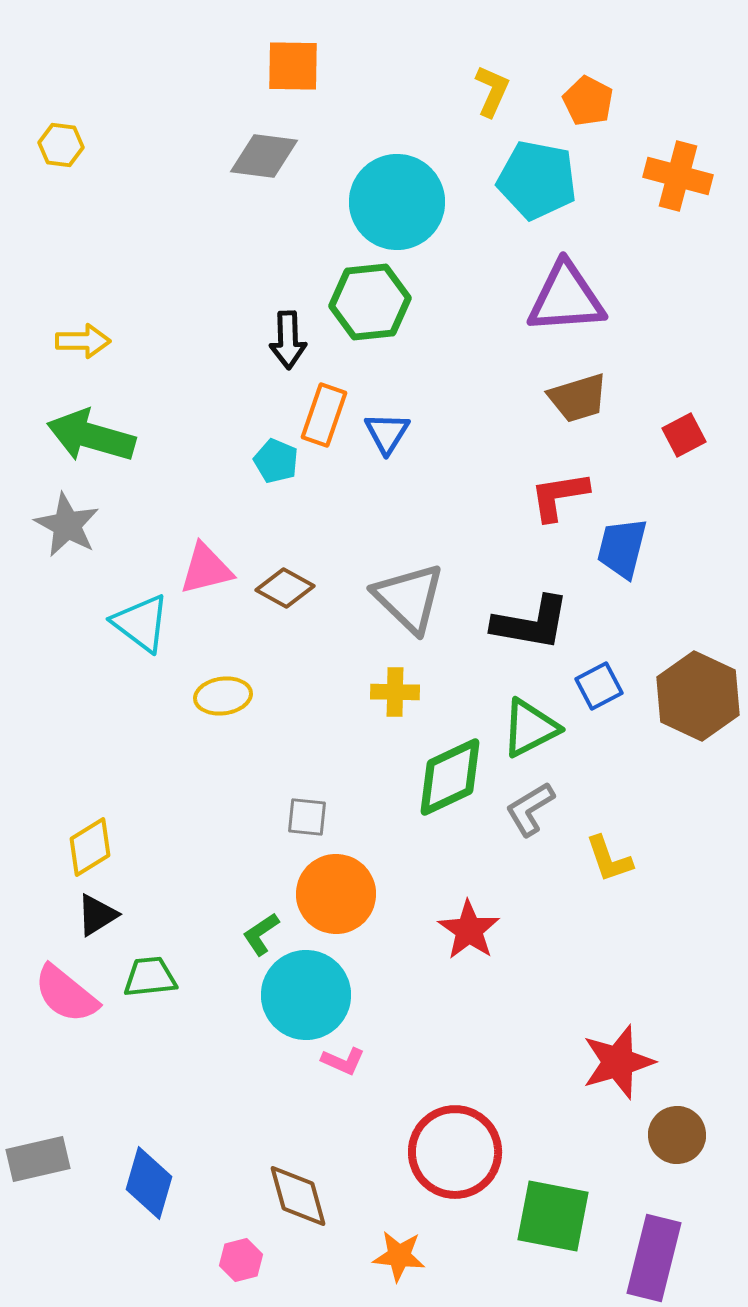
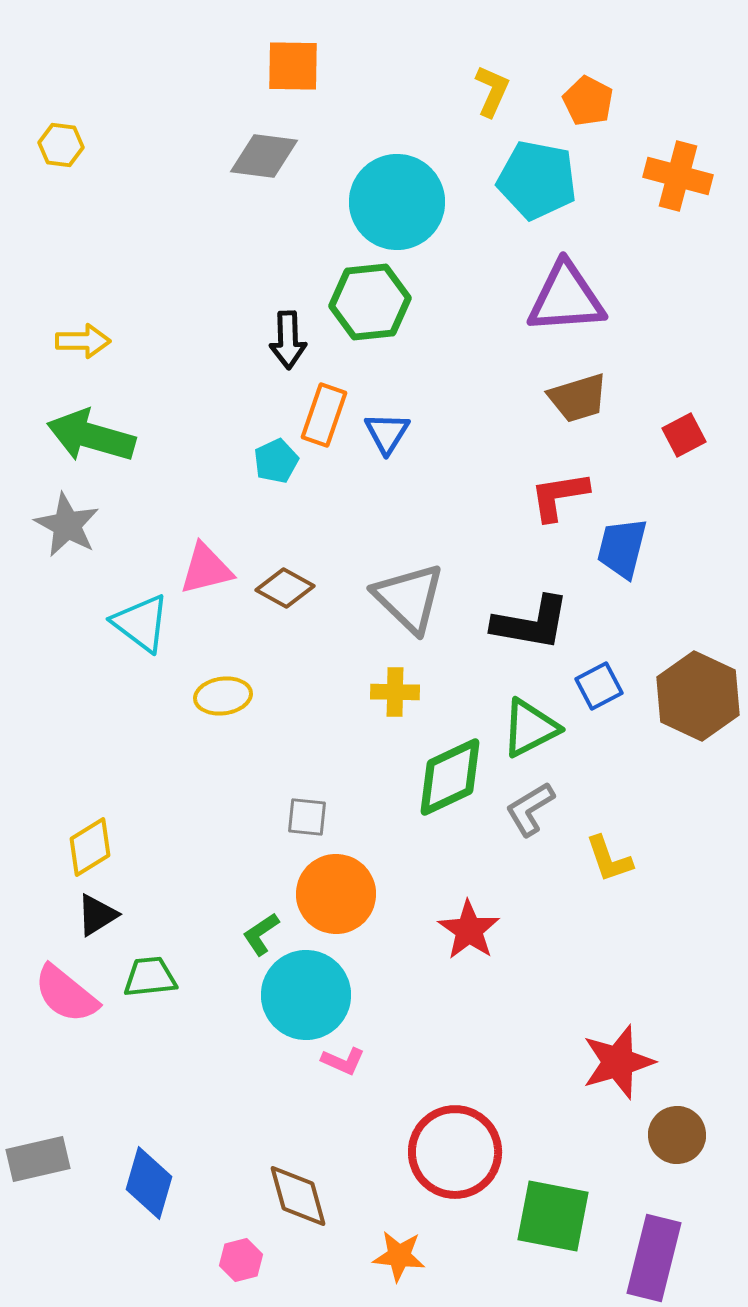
cyan pentagon at (276, 461): rotated 24 degrees clockwise
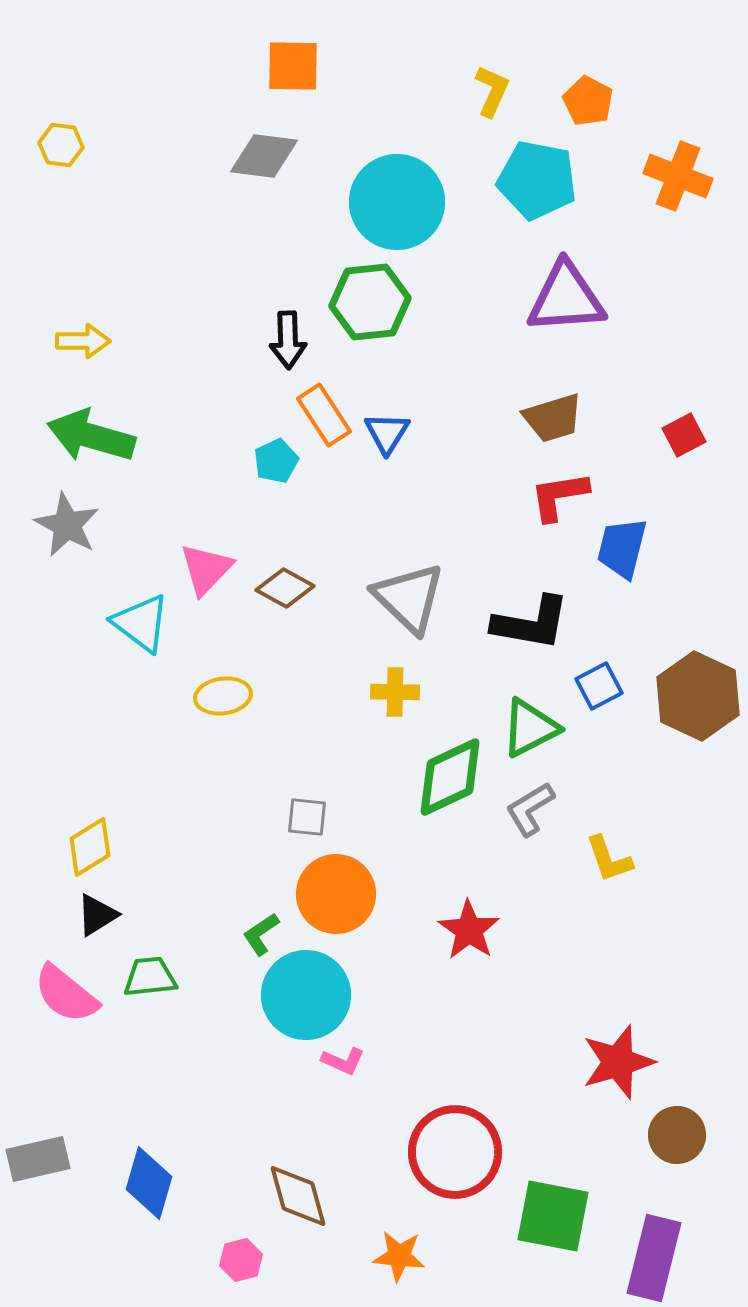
orange cross at (678, 176): rotated 6 degrees clockwise
brown trapezoid at (578, 398): moved 25 px left, 20 px down
orange rectangle at (324, 415): rotated 52 degrees counterclockwise
pink triangle at (206, 569): rotated 32 degrees counterclockwise
